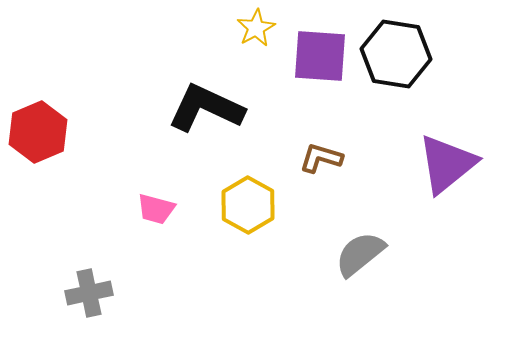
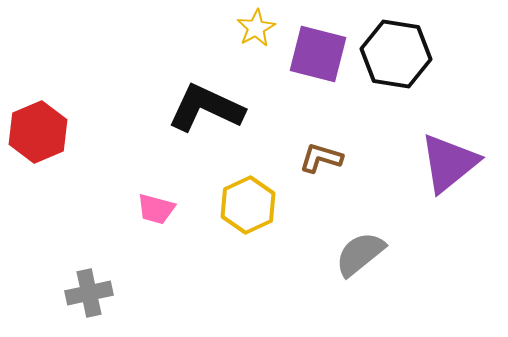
purple square: moved 2 px left, 2 px up; rotated 10 degrees clockwise
purple triangle: moved 2 px right, 1 px up
yellow hexagon: rotated 6 degrees clockwise
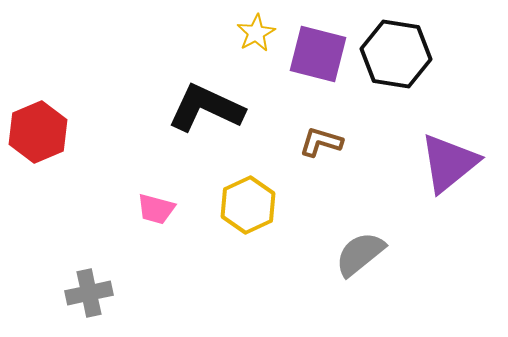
yellow star: moved 5 px down
brown L-shape: moved 16 px up
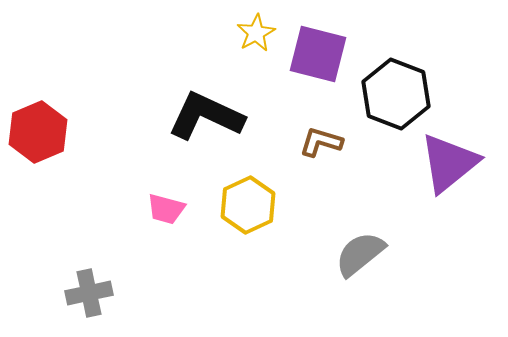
black hexagon: moved 40 px down; rotated 12 degrees clockwise
black L-shape: moved 8 px down
pink trapezoid: moved 10 px right
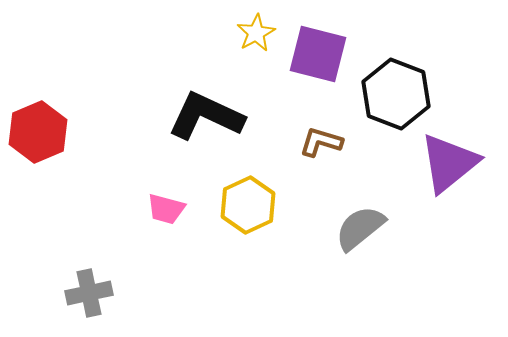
gray semicircle: moved 26 px up
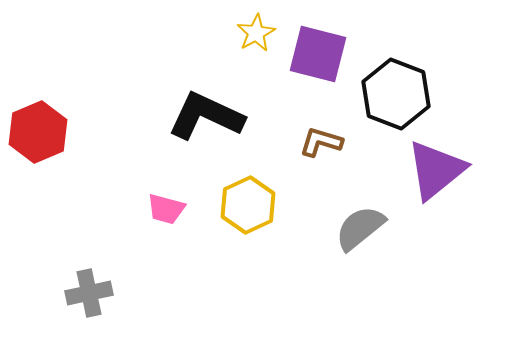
purple triangle: moved 13 px left, 7 px down
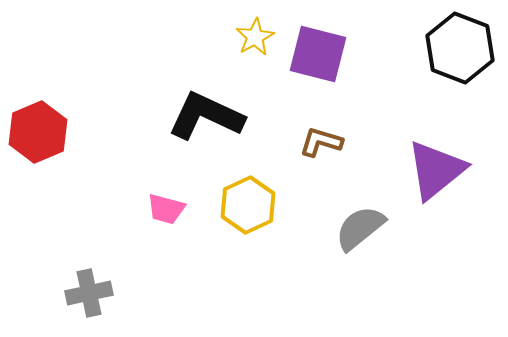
yellow star: moved 1 px left, 4 px down
black hexagon: moved 64 px right, 46 px up
